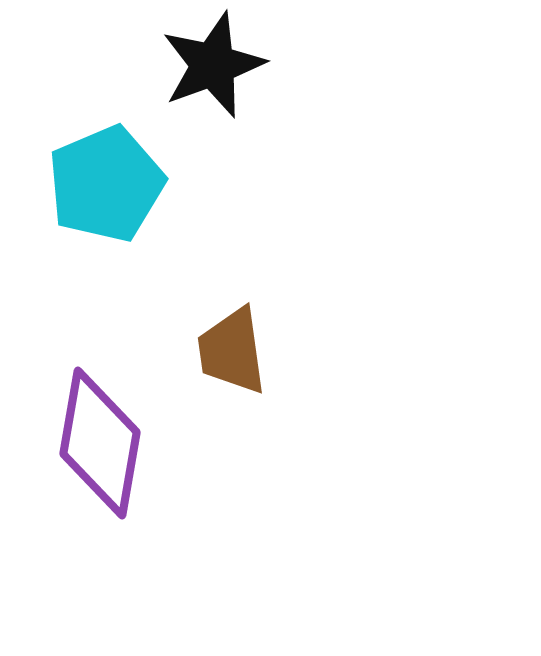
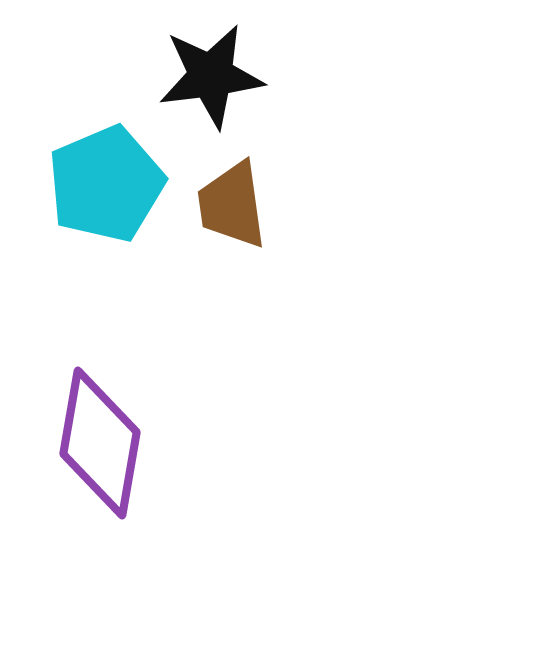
black star: moved 2 px left, 11 px down; rotated 13 degrees clockwise
brown trapezoid: moved 146 px up
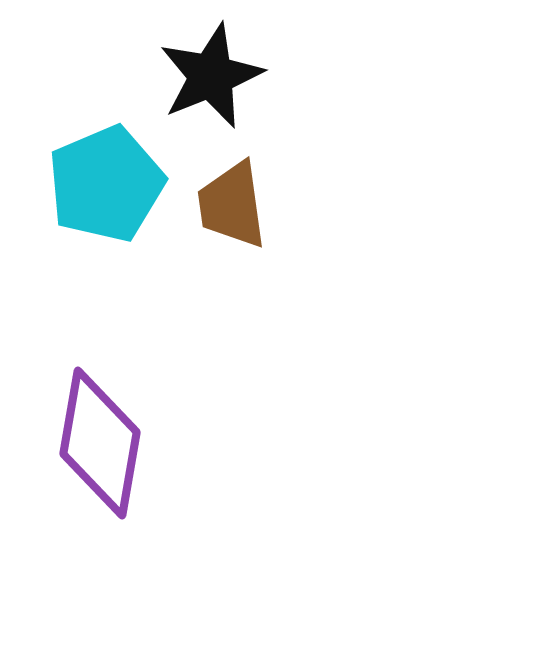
black star: rotated 15 degrees counterclockwise
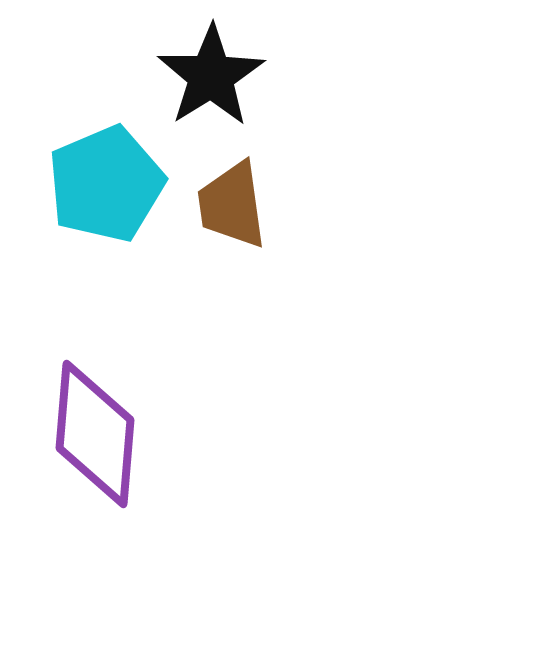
black star: rotated 10 degrees counterclockwise
purple diamond: moved 5 px left, 9 px up; rotated 5 degrees counterclockwise
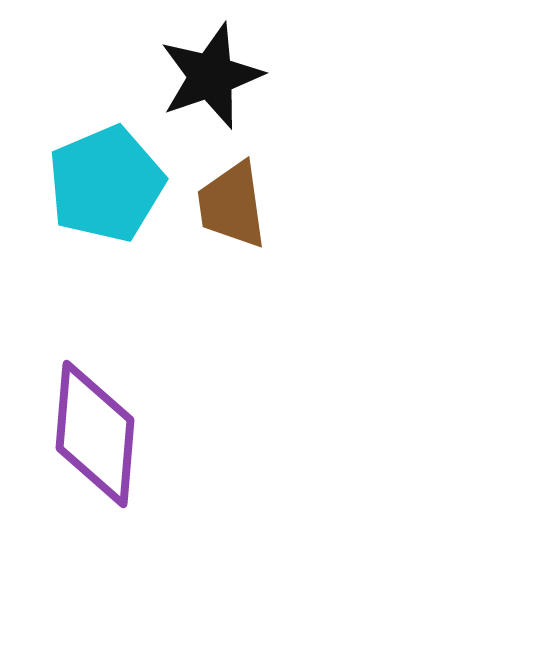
black star: rotated 13 degrees clockwise
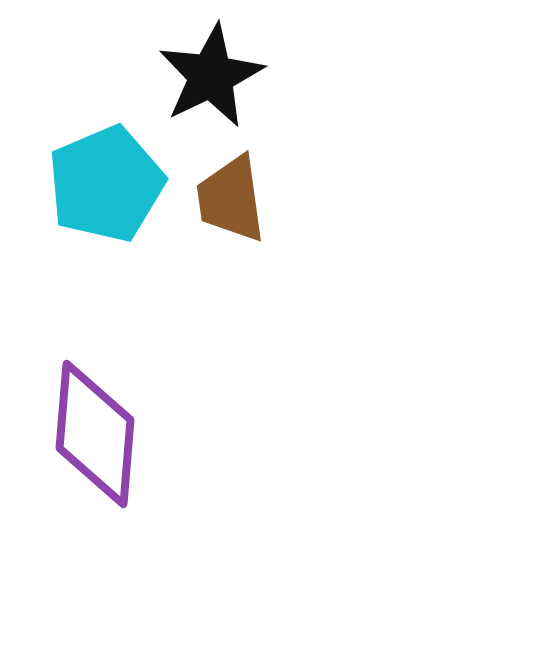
black star: rotated 7 degrees counterclockwise
brown trapezoid: moved 1 px left, 6 px up
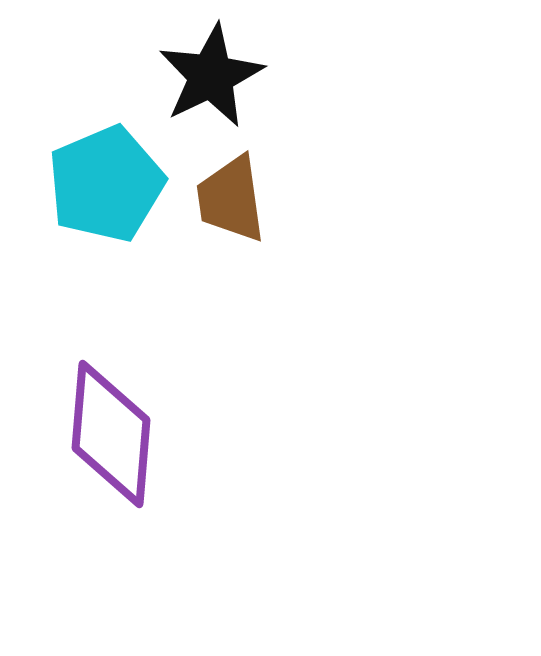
purple diamond: moved 16 px right
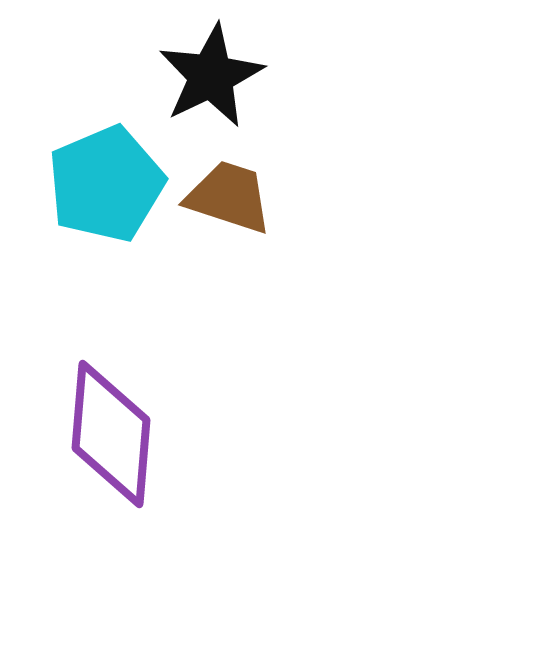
brown trapezoid: moved 2 px left, 2 px up; rotated 116 degrees clockwise
